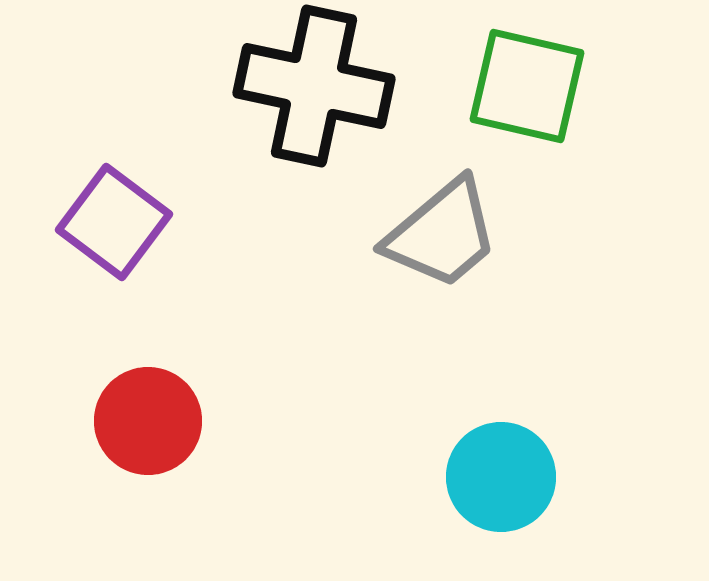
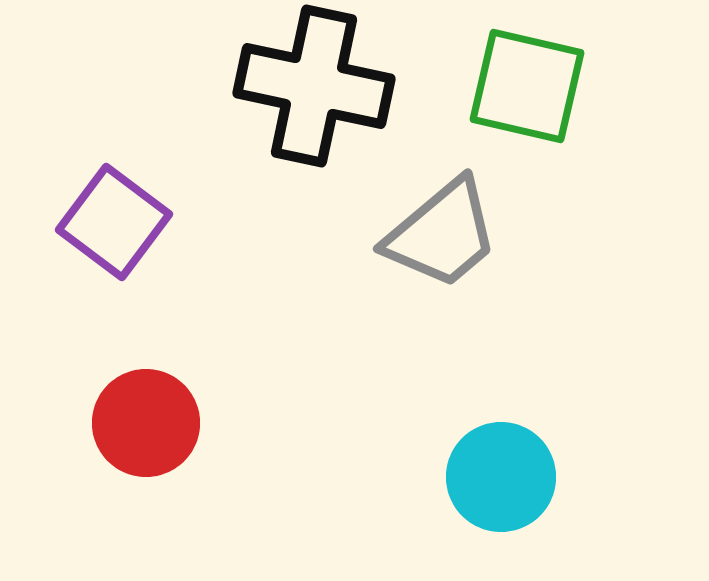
red circle: moved 2 px left, 2 px down
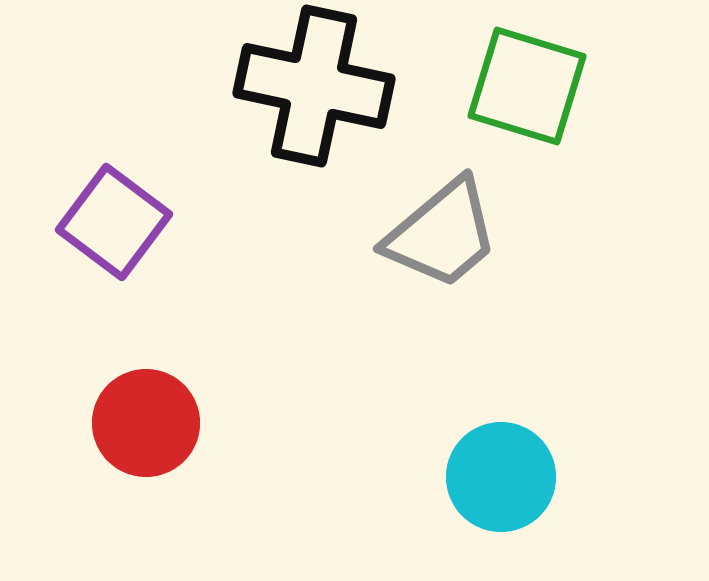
green square: rotated 4 degrees clockwise
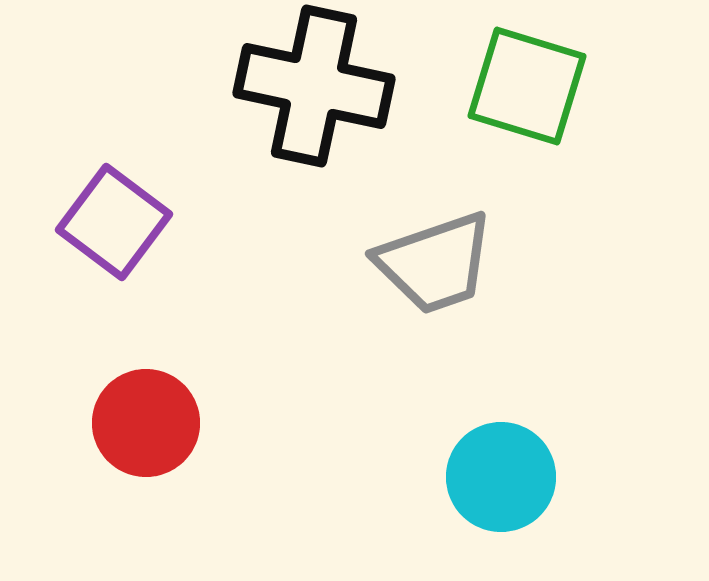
gray trapezoid: moved 7 px left, 29 px down; rotated 21 degrees clockwise
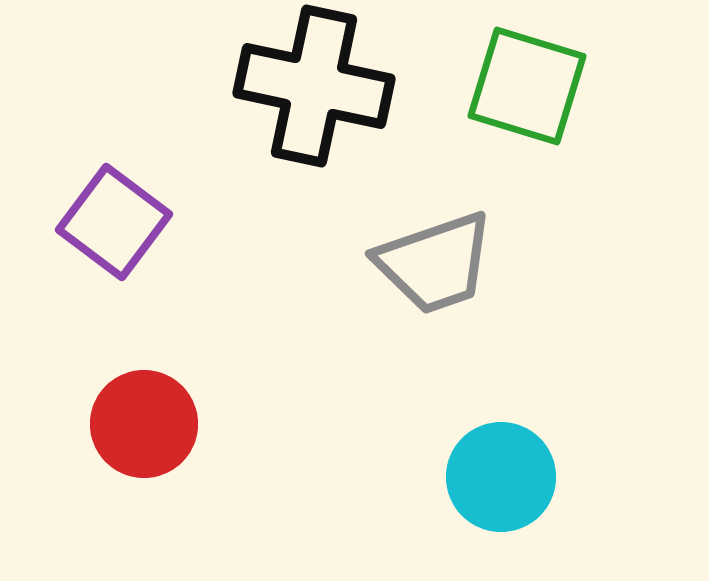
red circle: moved 2 px left, 1 px down
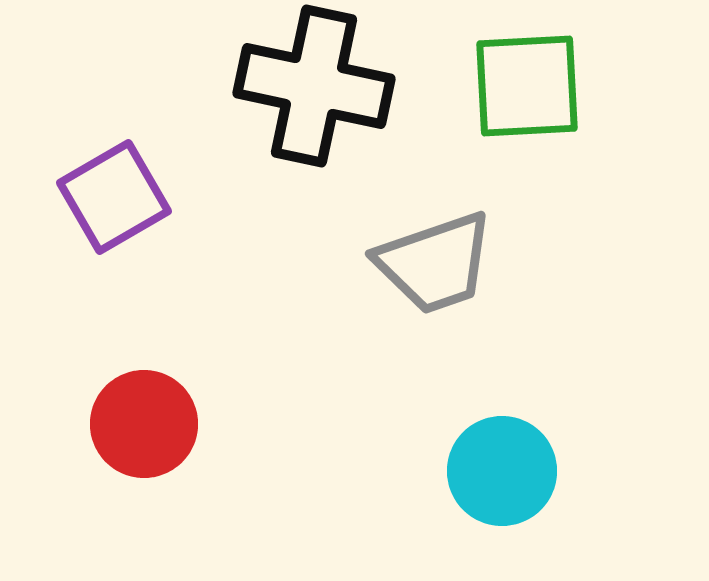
green square: rotated 20 degrees counterclockwise
purple square: moved 25 px up; rotated 23 degrees clockwise
cyan circle: moved 1 px right, 6 px up
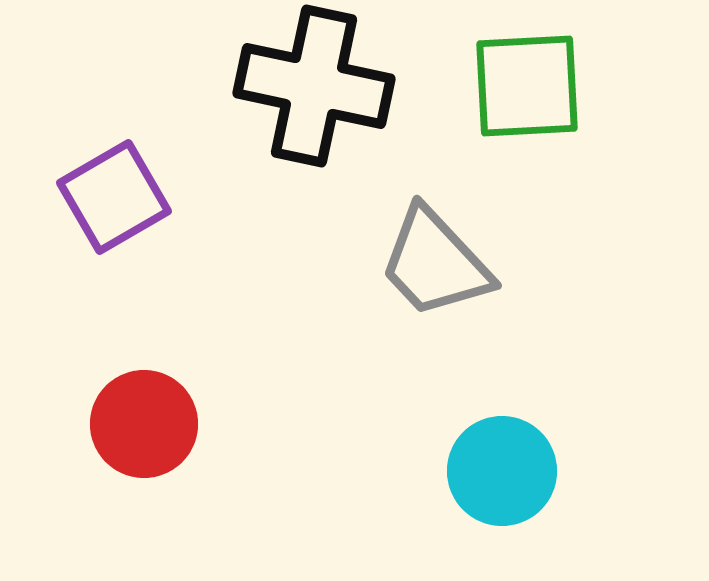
gray trapezoid: rotated 66 degrees clockwise
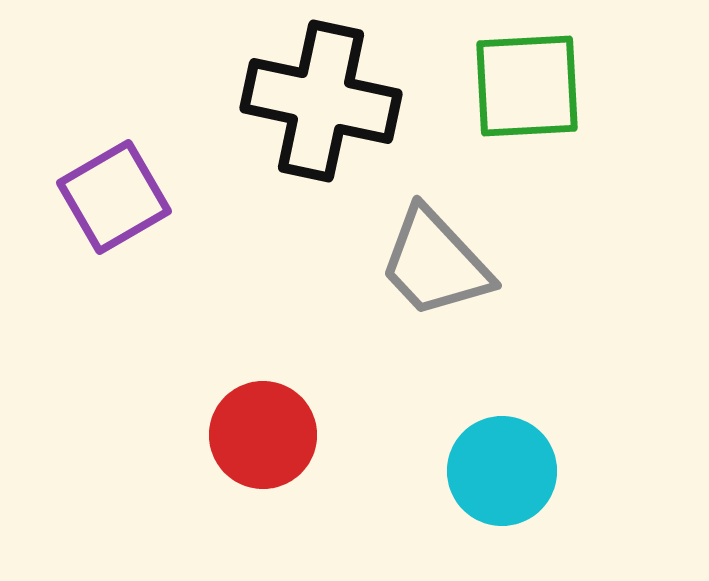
black cross: moved 7 px right, 15 px down
red circle: moved 119 px right, 11 px down
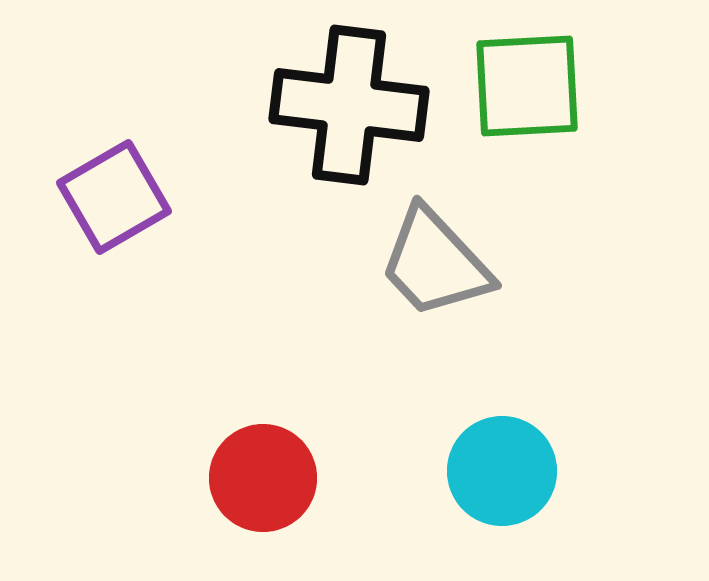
black cross: moved 28 px right, 4 px down; rotated 5 degrees counterclockwise
red circle: moved 43 px down
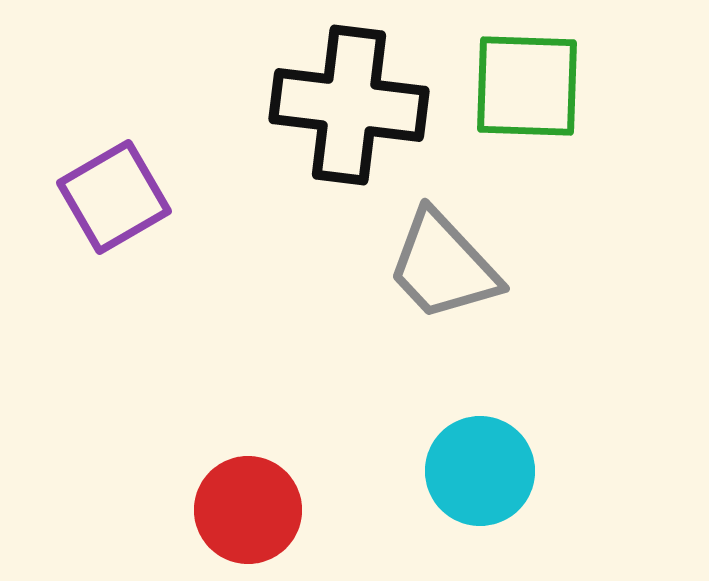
green square: rotated 5 degrees clockwise
gray trapezoid: moved 8 px right, 3 px down
cyan circle: moved 22 px left
red circle: moved 15 px left, 32 px down
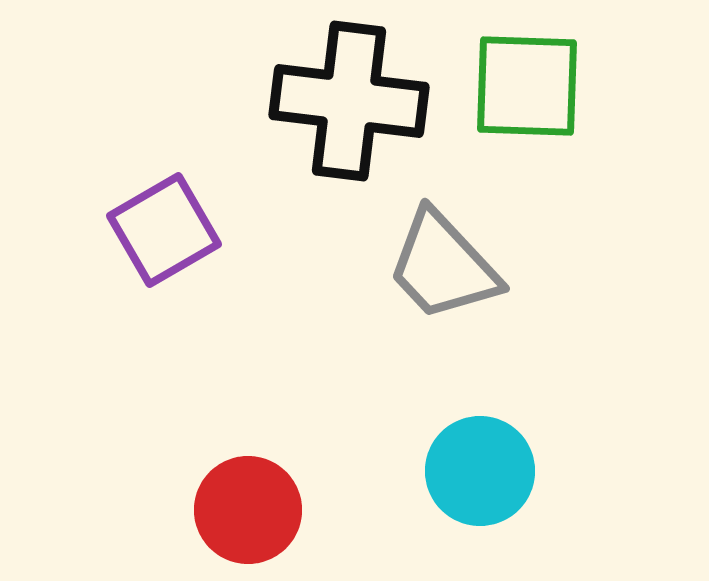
black cross: moved 4 px up
purple square: moved 50 px right, 33 px down
